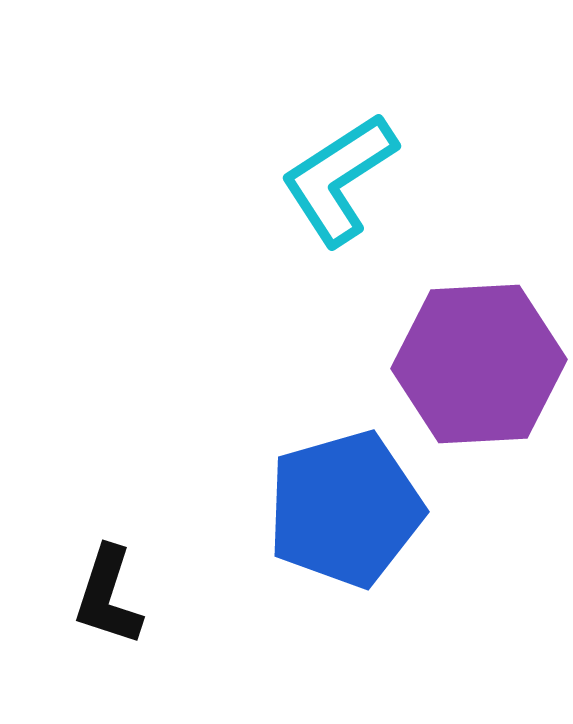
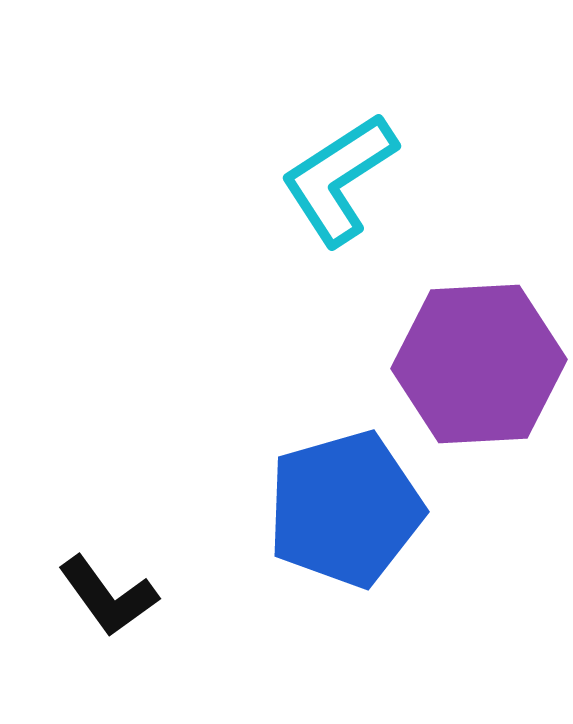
black L-shape: rotated 54 degrees counterclockwise
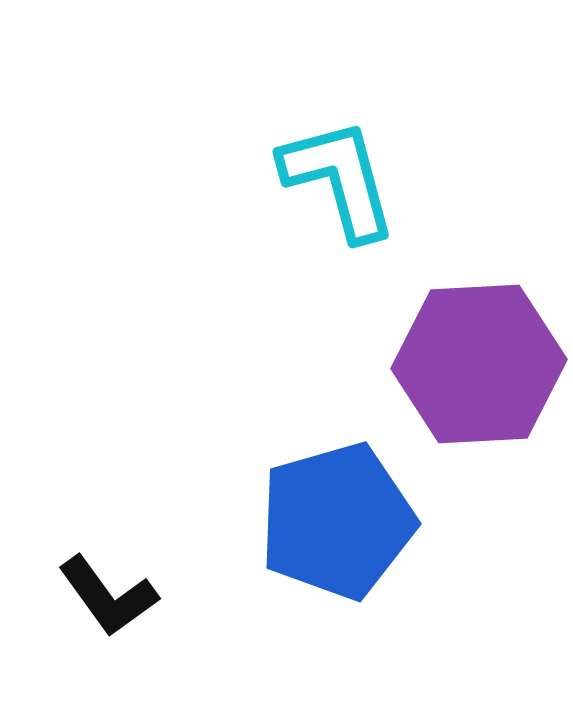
cyan L-shape: rotated 108 degrees clockwise
blue pentagon: moved 8 px left, 12 px down
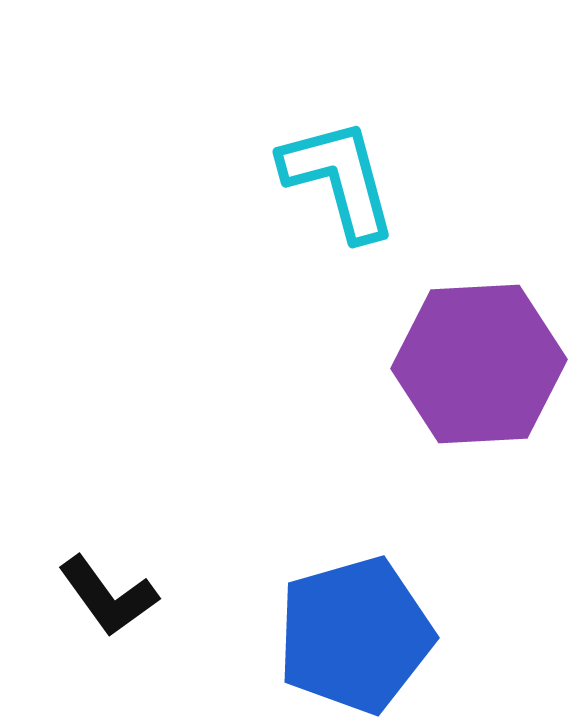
blue pentagon: moved 18 px right, 114 px down
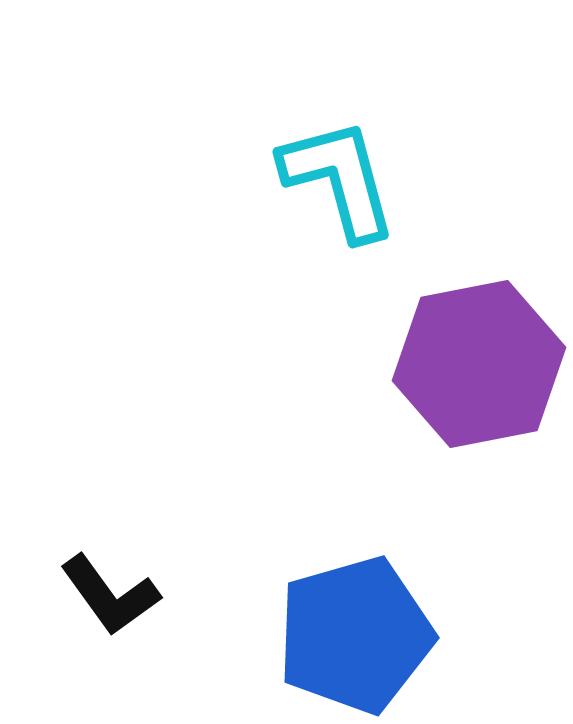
purple hexagon: rotated 8 degrees counterclockwise
black L-shape: moved 2 px right, 1 px up
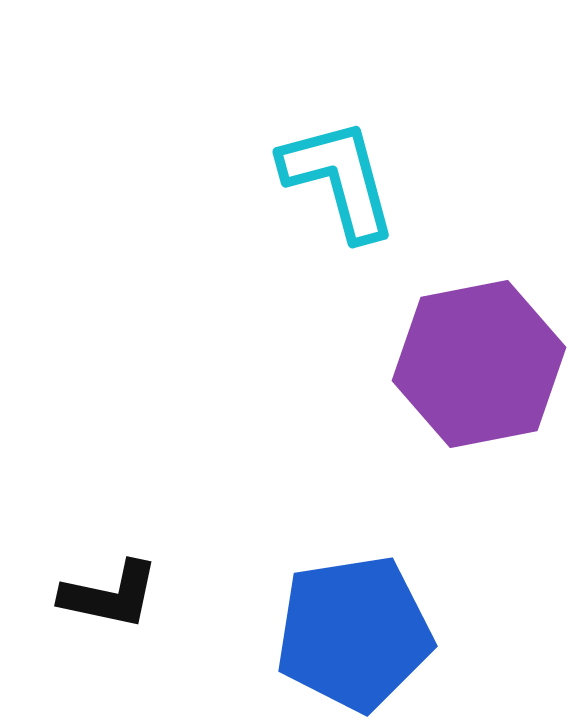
black L-shape: rotated 42 degrees counterclockwise
blue pentagon: moved 1 px left, 2 px up; rotated 7 degrees clockwise
